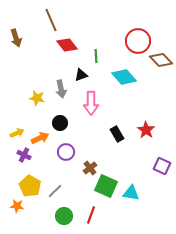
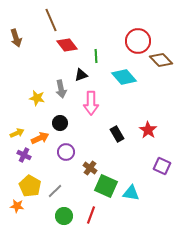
red star: moved 2 px right
brown cross: rotated 16 degrees counterclockwise
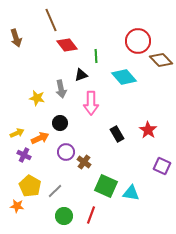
brown cross: moved 6 px left, 6 px up
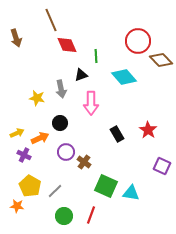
red diamond: rotated 15 degrees clockwise
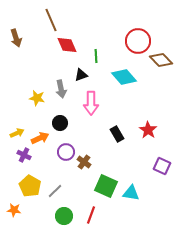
orange star: moved 3 px left, 4 px down
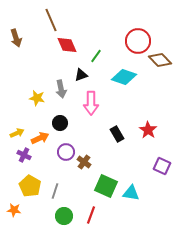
green line: rotated 40 degrees clockwise
brown diamond: moved 1 px left
cyan diamond: rotated 30 degrees counterclockwise
gray line: rotated 28 degrees counterclockwise
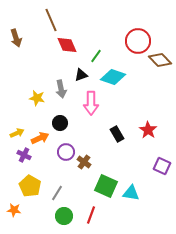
cyan diamond: moved 11 px left
gray line: moved 2 px right, 2 px down; rotated 14 degrees clockwise
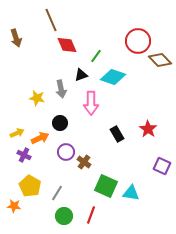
red star: moved 1 px up
orange star: moved 4 px up
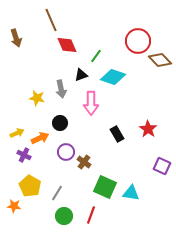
green square: moved 1 px left, 1 px down
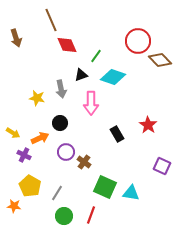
red star: moved 4 px up
yellow arrow: moved 4 px left; rotated 56 degrees clockwise
